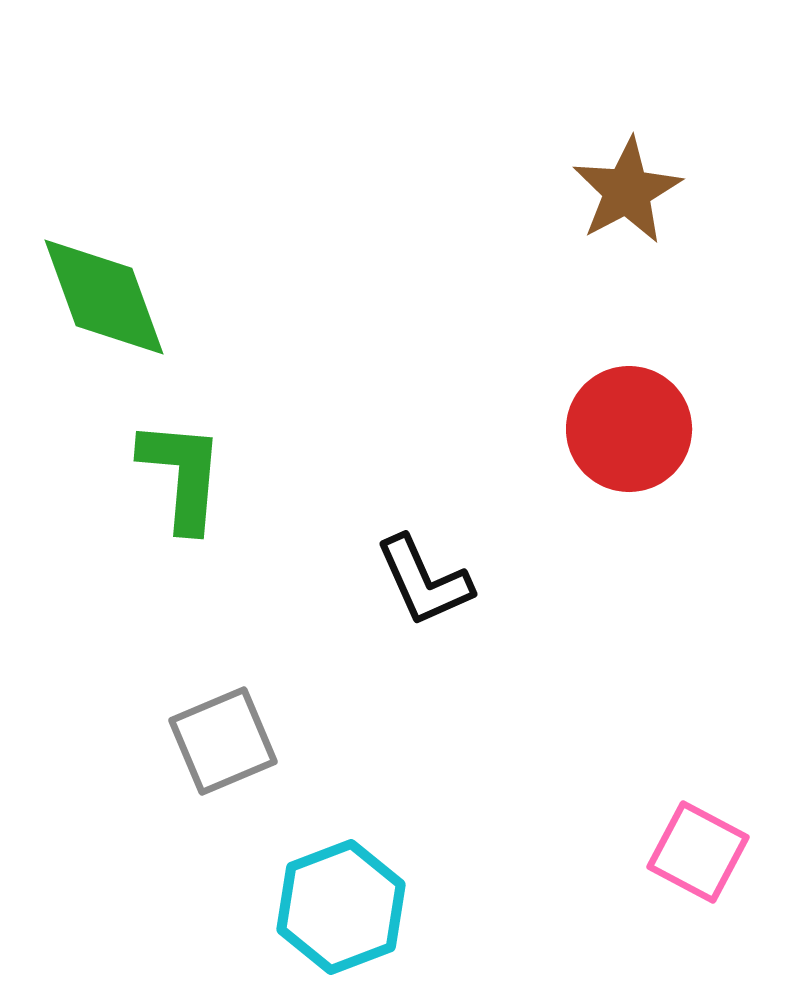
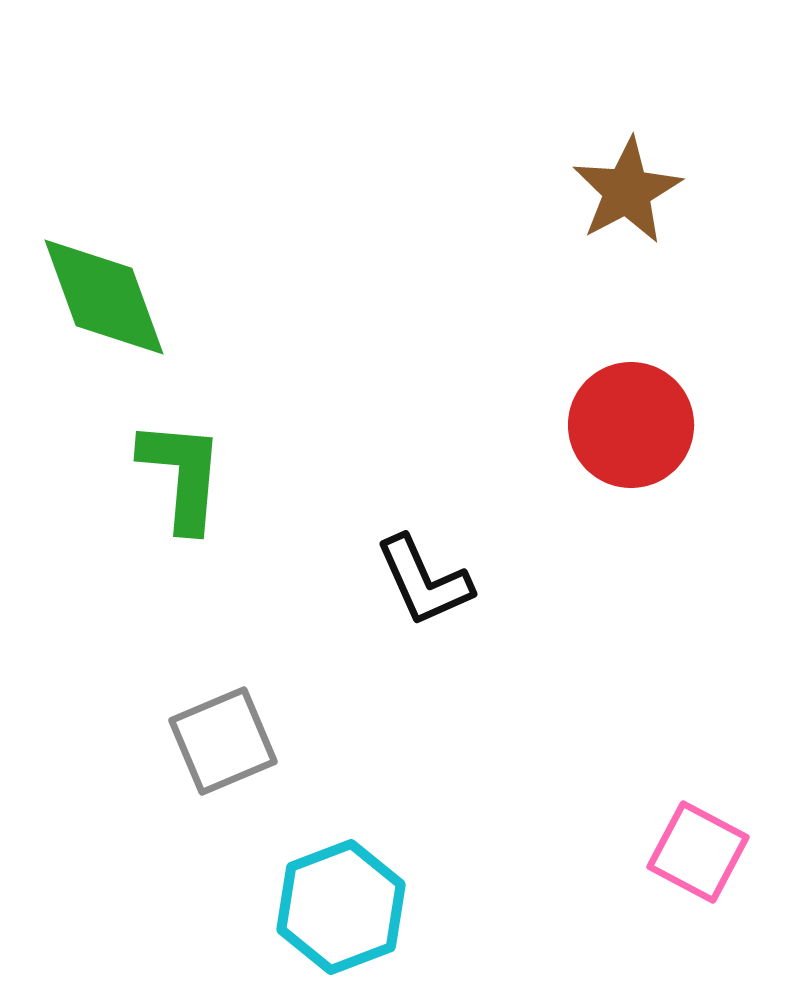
red circle: moved 2 px right, 4 px up
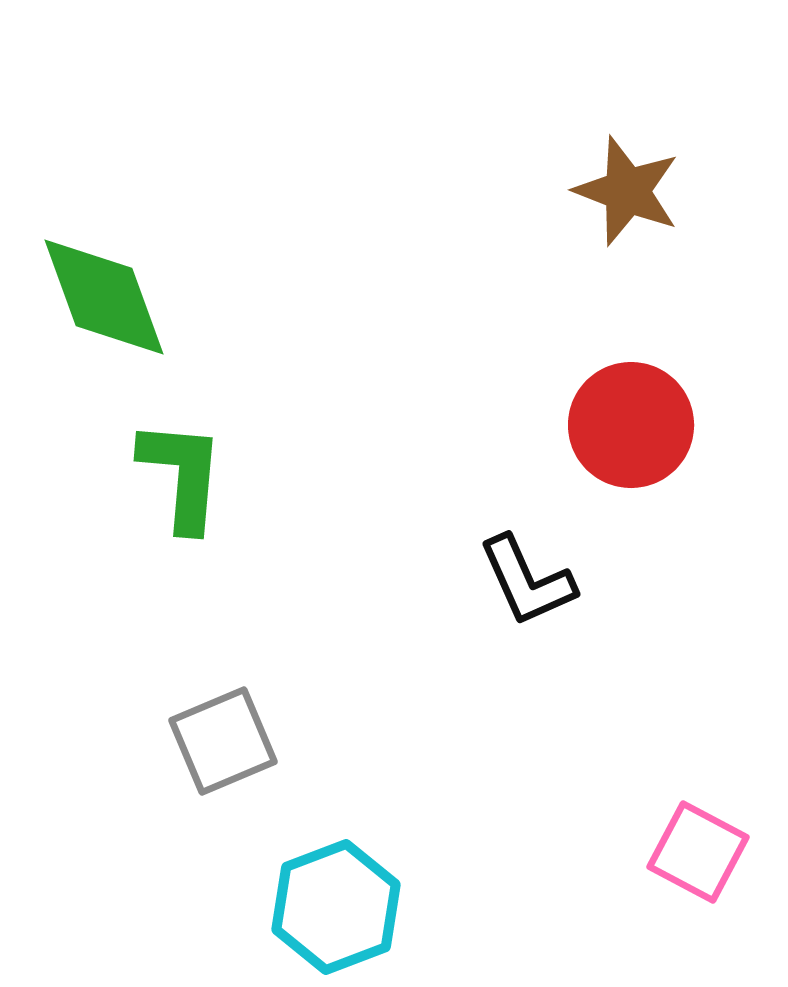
brown star: rotated 23 degrees counterclockwise
black L-shape: moved 103 px right
cyan hexagon: moved 5 px left
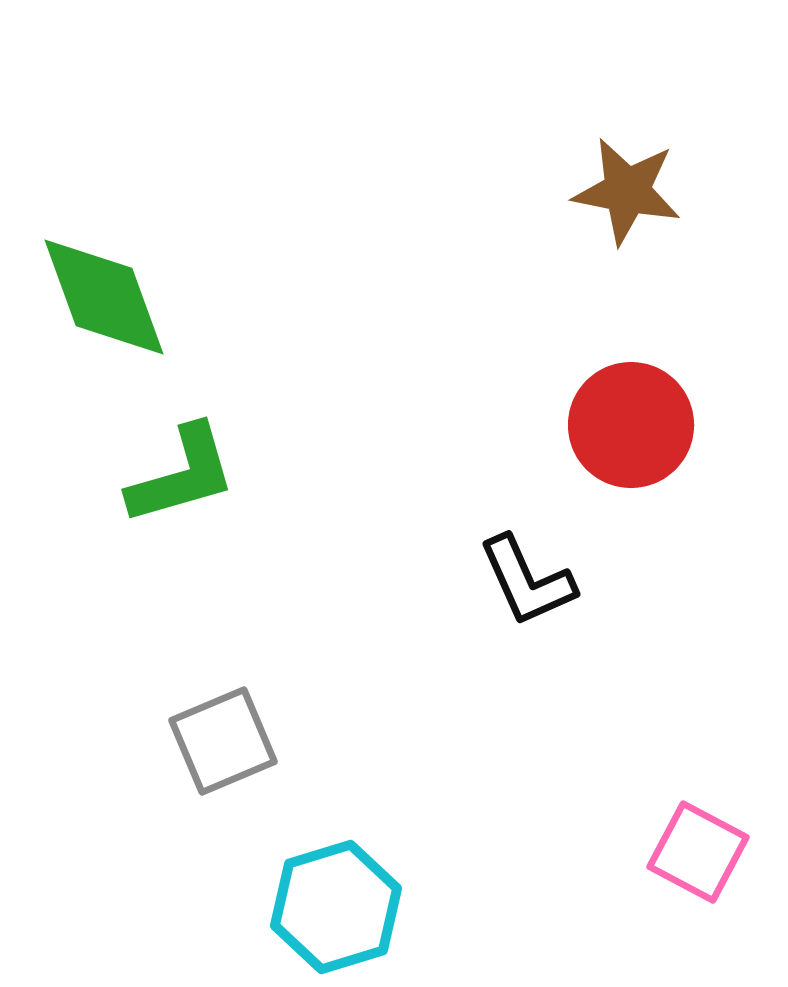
brown star: rotated 10 degrees counterclockwise
green L-shape: rotated 69 degrees clockwise
cyan hexagon: rotated 4 degrees clockwise
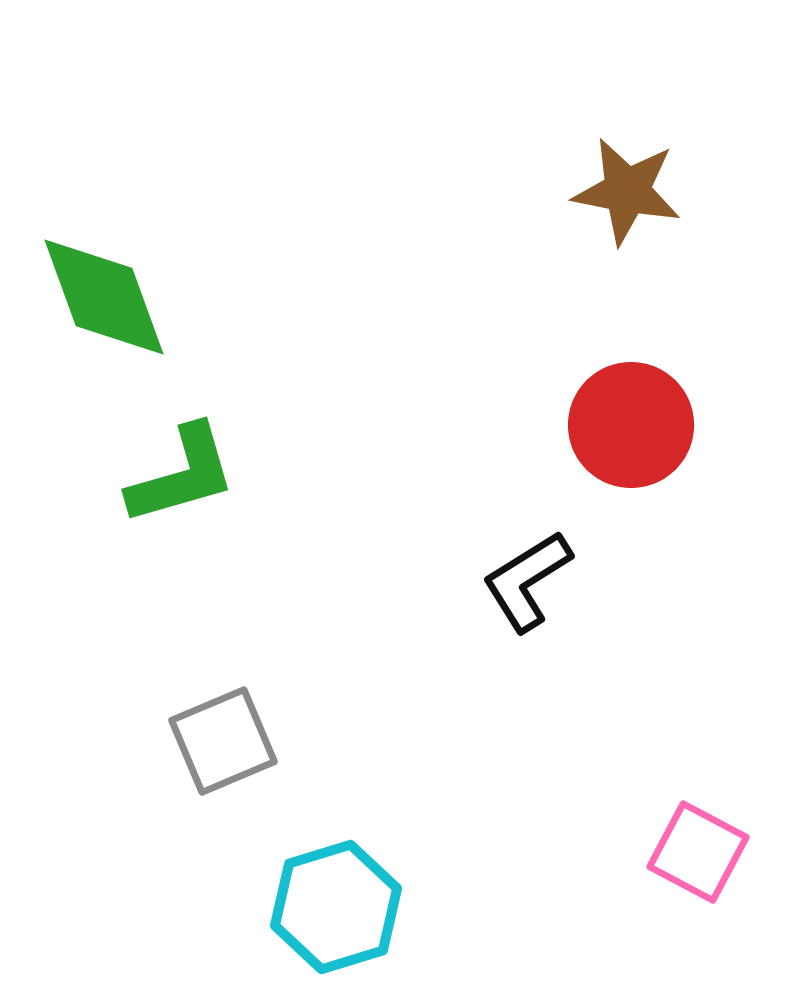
black L-shape: rotated 82 degrees clockwise
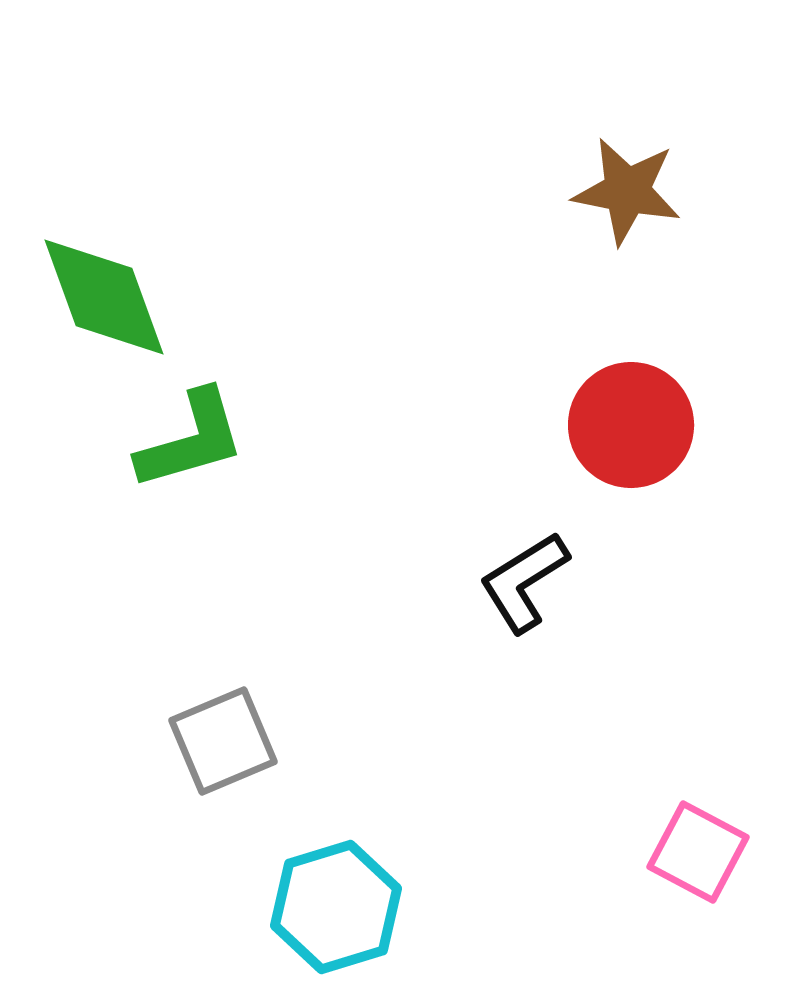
green L-shape: moved 9 px right, 35 px up
black L-shape: moved 3 px left, 1 px down
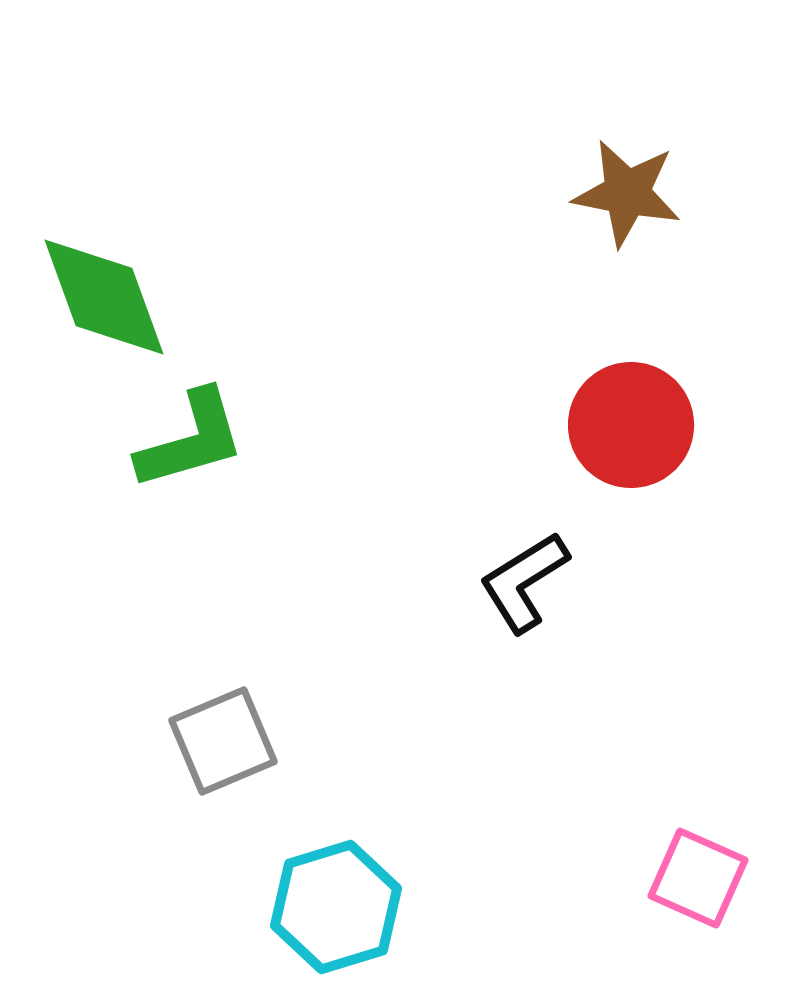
brown star: moved 2 px down
pink square: moved 26 px down; rotated 4 degrees counterclockwise
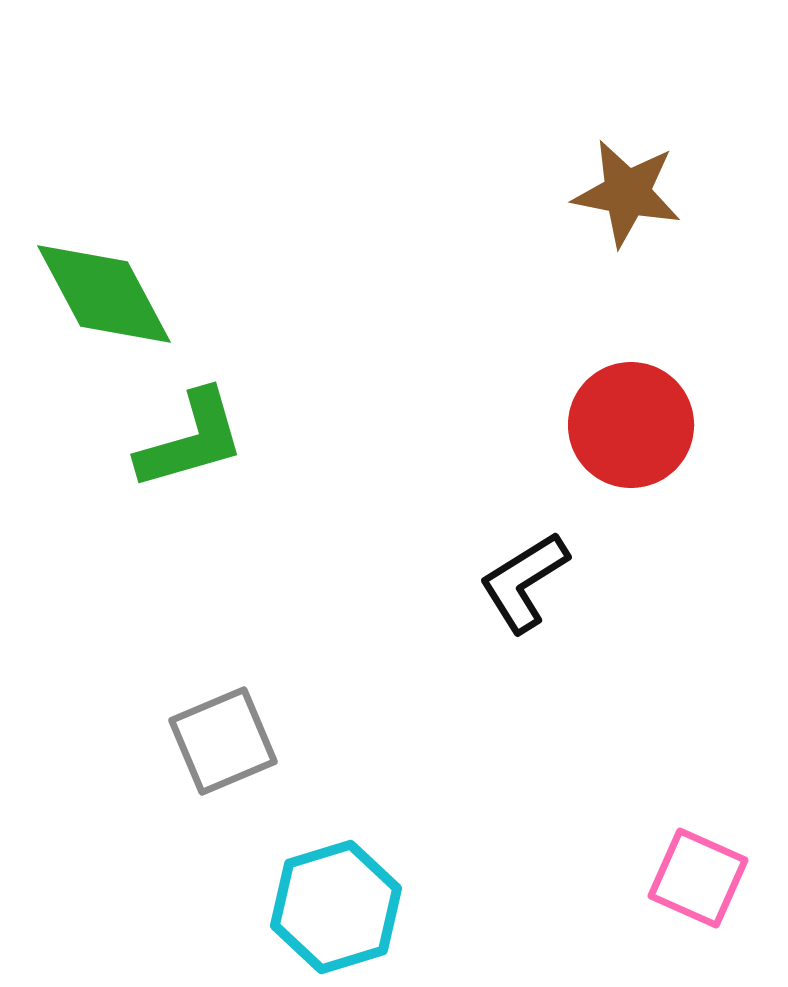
green diamond: moved 3 px up; rotated 8 degrees counterclockwise
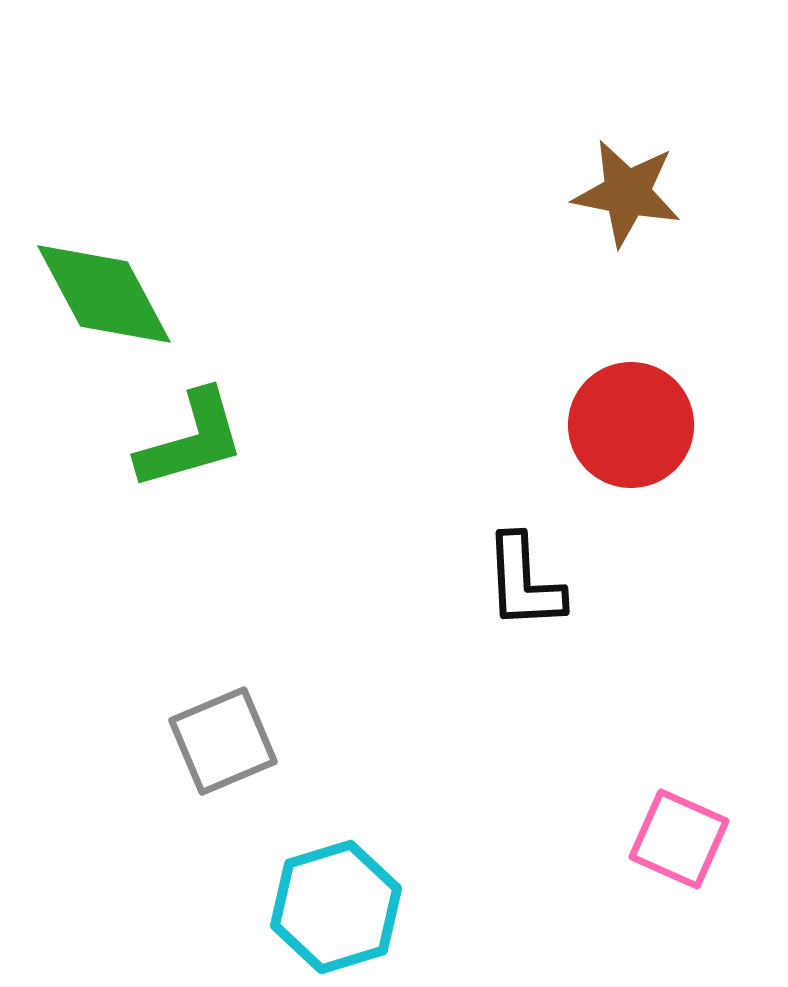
black L-shape: rotated 61 degrees counterclockwise
pink square: moved 19 px left, 39 px up
